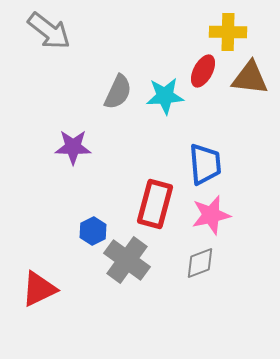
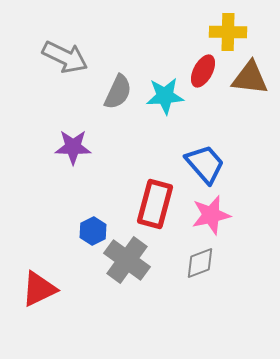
gray arrow: moved 16 px right, 26 px down; rotated 12 degrees counterclockwise
blue trapezoid: rotated 36 degrees counterclockwise
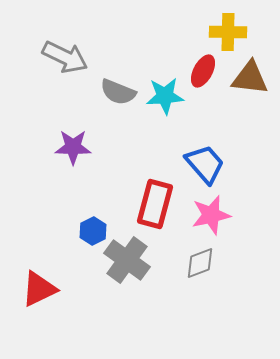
gray semicircle: rotated 87 degrees clockwise
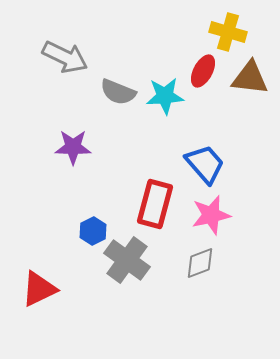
yellow cross: rotated 15 degrees clockwise
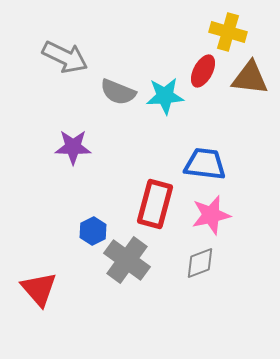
blue trapezoid: rotated 42 degrees counterclockwise
red triangle: rotated 45 degrees counterclockwise
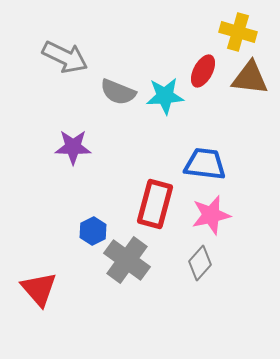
yellow cross: moved 10 px right
gray diamond: rotated 28 degrees counterclockwise
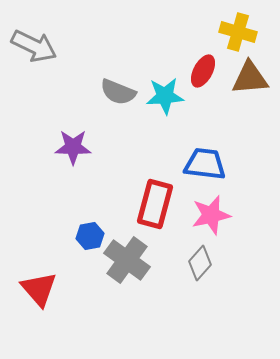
gray arrow: moved 31 px left, 11 px up
brown triangle: rotated 12 degrees counterclockwise
blue hexagon: moved 3 px left, 5 px down; rotated 16 degrees clockwise
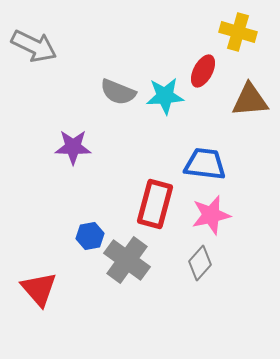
brown triangle: moved 22 px down
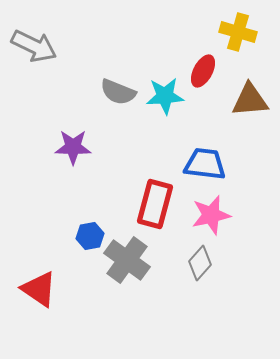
red triangle: rotated 15 degrees counterclockwise
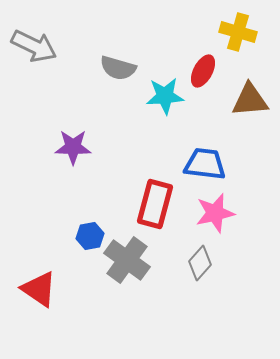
gray semicircle: moved 24 px up; rotated 6 degrees counterclockwise
pink star: moved 4 px right, 2 px up
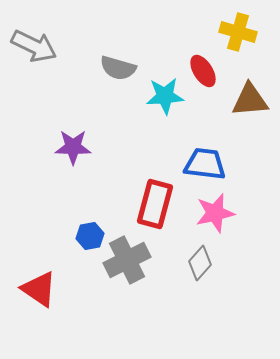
red ellipse: rotated 60 degrees counterclockwise
gray cross: rotated 27 degrees clockwise
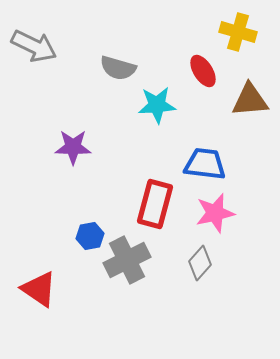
cyan star: moved 8 px left, 9 px down
